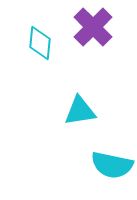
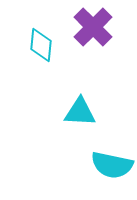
cyan diamond: moved 1 px right, 2 px down
cyan triangle: moved 1 px down; rotated 12 degrees clockwise
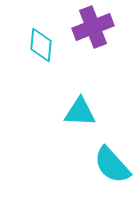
purple cross: rotated 24 degrees clockwise
cyan semicircle: rotated 36 degrees clockwise
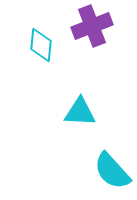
purple cross: moved 1 px left, 1 px up
cyan semicircle: moved 6 px down
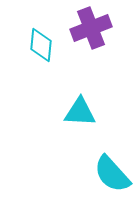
purple cross: moved 1 px left, 2 px down
cyan semicircle: moved 3 px down
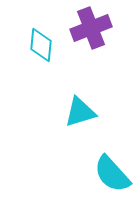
cyan triangle: rotated 20 degrees counterclockwise
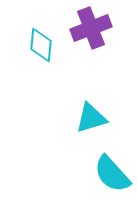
cyan triangle: moved 11 px right, 6 px down
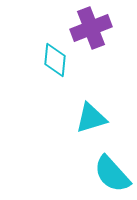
cyan diamond: moved 14 px right, 15 px down
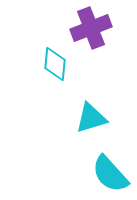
cyan diamond: moved 4 px down
cyan semicircle: moved 2 px left
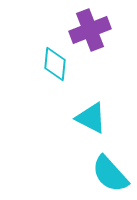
purple cross: moved 1 px left, 2 px down
cyan triangle: rotated 44 degrees clockwise
